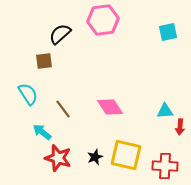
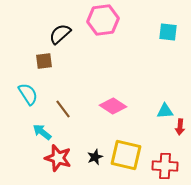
cyan square: rotated 18 degrees clockwise
pink diamond: moved 3 px right, 1 px up; rotated 24 degrees counterclockwise
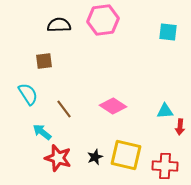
black semicircle: moved 1 px left, 9 px up; rotated 40 degrees clockwise
brown line: moved 1 px right
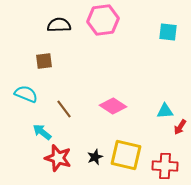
cyan semicircle: moved 2 px left; rotated 35 degrees counterclockwise
red arrow: rotated 28 degrees clockwise
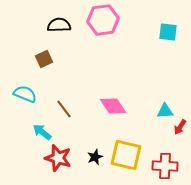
brown square: moved 2 px up; rotated 18 degrees counterclockwise
cyan semicircle: moved 1 px left
pink diamond: rotated 24 degrees clockwise
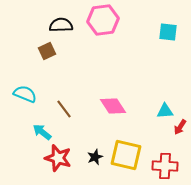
black semicircle: moved 2 px right
brown square: moved 3 px right, 8 px up
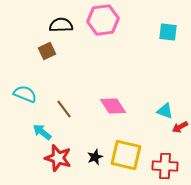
cyan triangle: rotated 24 degrees clockwise
red arrow: rotated 28 degrees clockwise
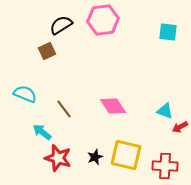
black semicircle: rotated 30 degrees counterclockwise
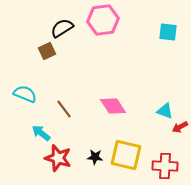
black semicircle: moved 1 px right, 3 px down
cyan arrow: moved 1 px left, 1 px down
black star: rotated 28 degrees clockwise
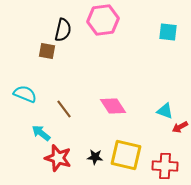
black semicircle: moved 1 px right, 2 px down; rotated 135 degrees clockwise
brown square: rotated 36 degrees clockwise
